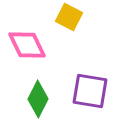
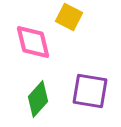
pink diamond: moved 6 px right, 3 px up; rotated 12 degrees clockwise
green diamond: rotated 15 degrees clockwise
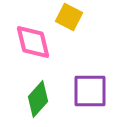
purple square: rotated 9 degrees counterclockwise
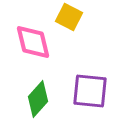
purple square: rotated 6 degrees clockwise
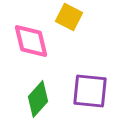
pink diamond: moved 2 px left, 1 px up
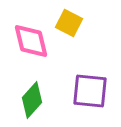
yellow square: moved 6 px down
green diamond: moved 6 px left, 1 px down
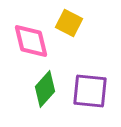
green diamond: moved 13 px right, 11 px up
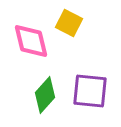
green diamond: moved 6 px down
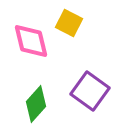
purple square: rotated 30 degrees clockwise
green diamond: moved 9 px left, 9 px down
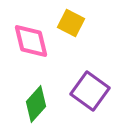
yellow square: moved 2 px right
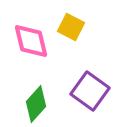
yellow square: moved 4 px down
